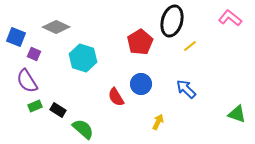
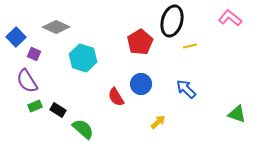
blue square: rotated 24 degrees clockwise
yellow line: rotated 24 degrees clockwise
yellow arrow: rotated 21 degrees clockwise
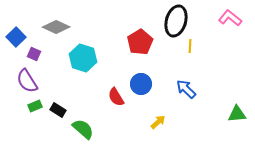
black ellipse: moved 4 px right
yellow line: rotated 72 degrees counterclockwise
green triangle: rotated 24 degrees counterclockwise
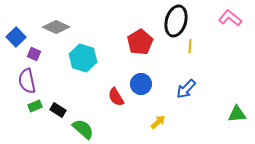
purple semicircle: rotated 20 degrees clockwise
blue arrow: rotated 90 degrees counterclockwise
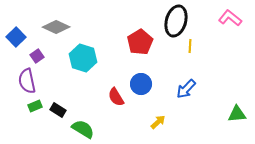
purple square: moved 3 px right, 2 px down; rotated 32 degrees clockwise
green semicircle: rotated 10 degrees counterclockwise
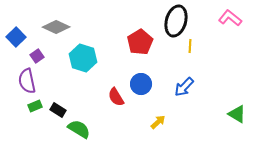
blue arrow: moved 2 px left, 2 px up
green triangle: rotated 36 degrees clockwise
green semicircle: moved 4 px left
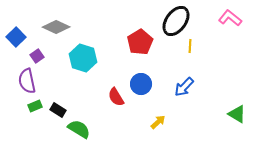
black ellipse: rotated 20 degrees clockwise
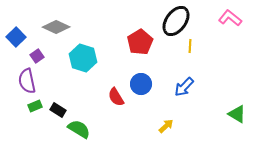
yellow arrow: moved 8 px right, 4 px down
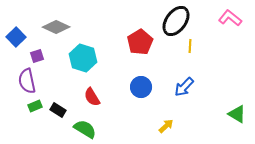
purple square: rotated 16 degrees clockwise
blue circle: moved 3 px down
red semicircle: moved 24 px left
green semicircle: moved 6 px right
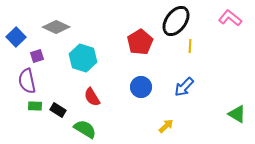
green rectangle: rotated 24 degrees clockwise
